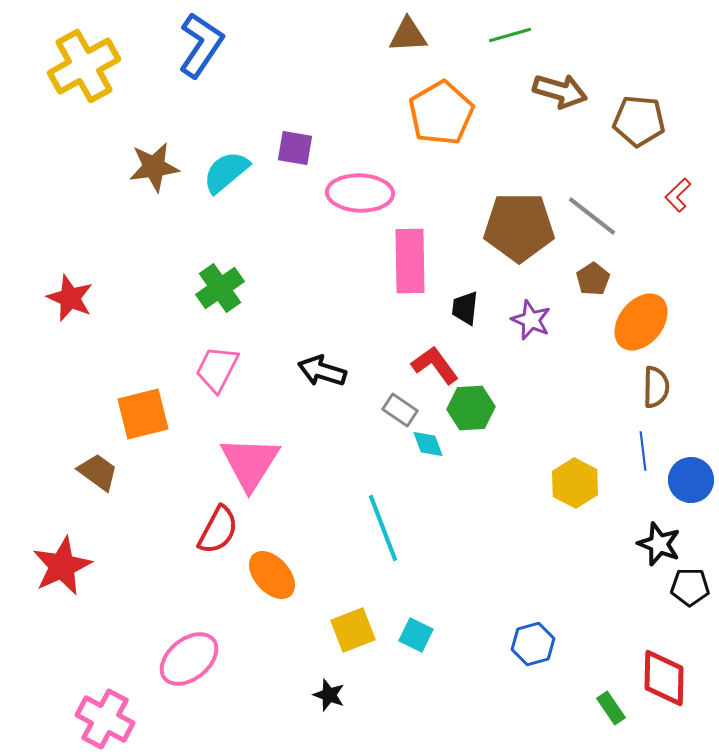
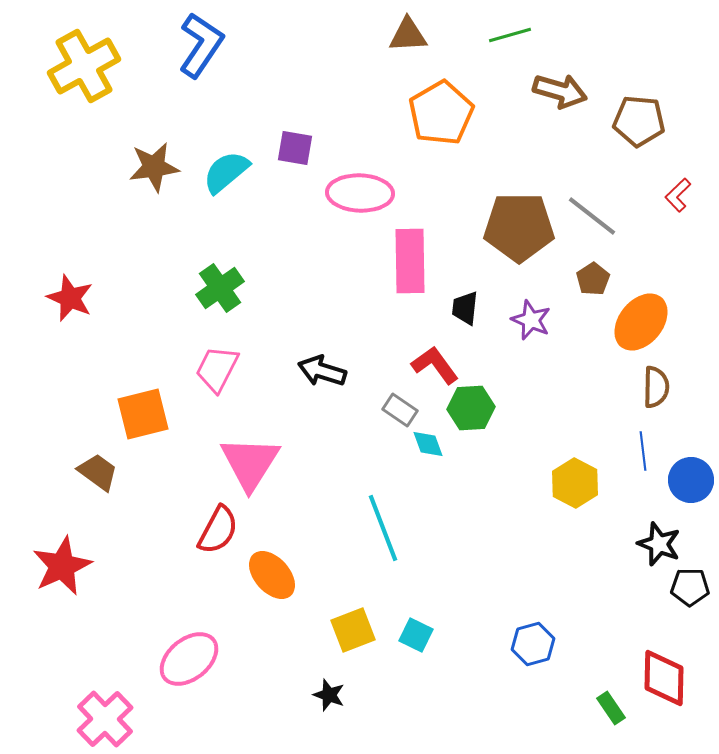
pink cross at (105, 719): rotated 18 degrees clockwise
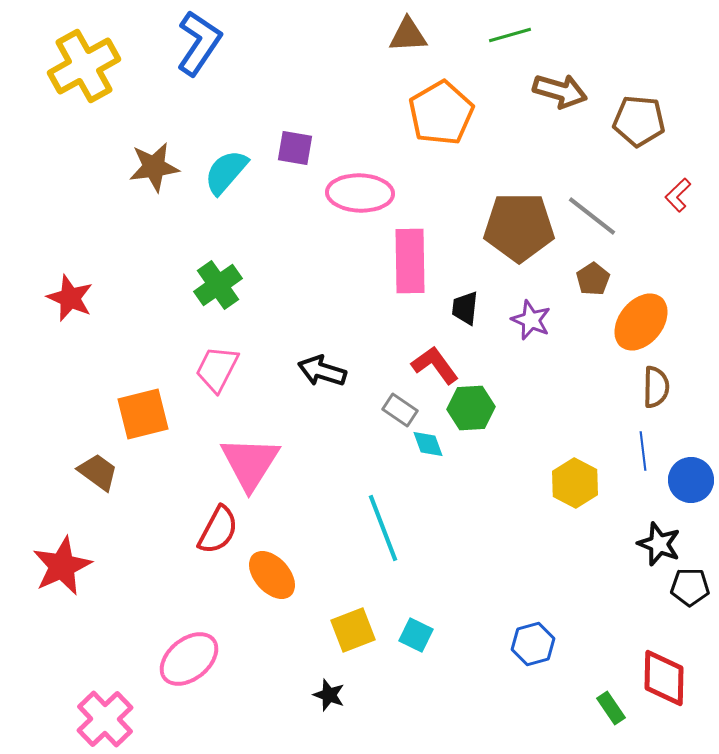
blue L-shape at (201, 45): moved 2 px left, 2 px up
cyan semicircle at (226, 172): rotated 9 degrees counterclockwise
green cross at (220, 288): moved 2 px left, 3 px up
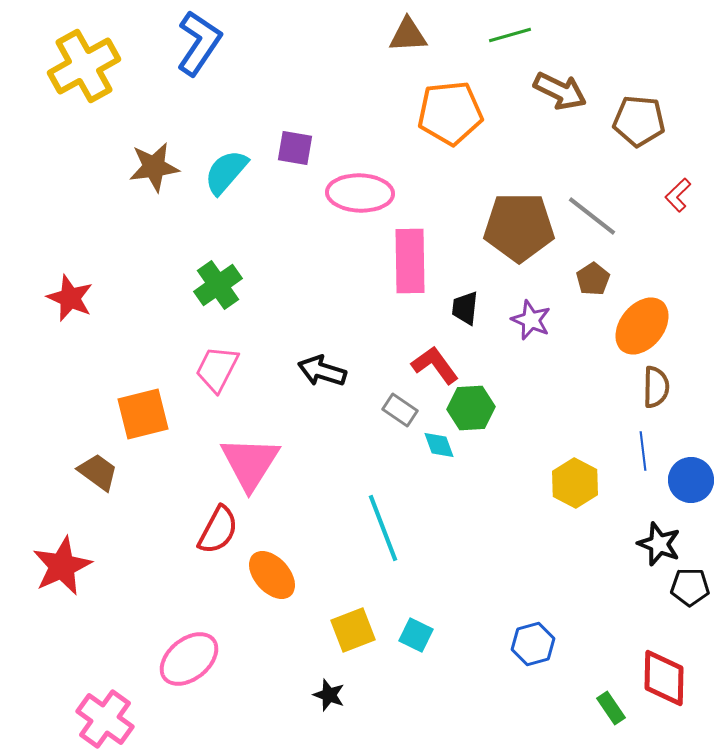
brown arrow at (560, 91): rotated 10 degrees clockwise
orange pentagon at (441, 113): moved 9 px right; rotated 24 degrees clockwise
orange ellipse at (641, 322): moved 1 px right, 4 px down
cyan diamond at (428, 444): moved 11 px right, 1 px down
pink cross at (105, 719): rotated 10 degrees counterclockwise
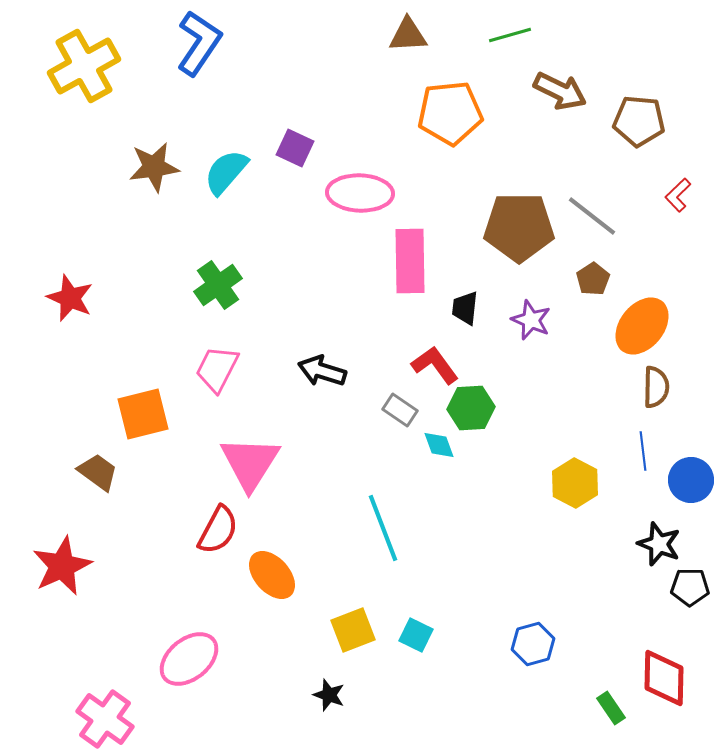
purple square at (295, 148): rotated 15 degrees clockwise
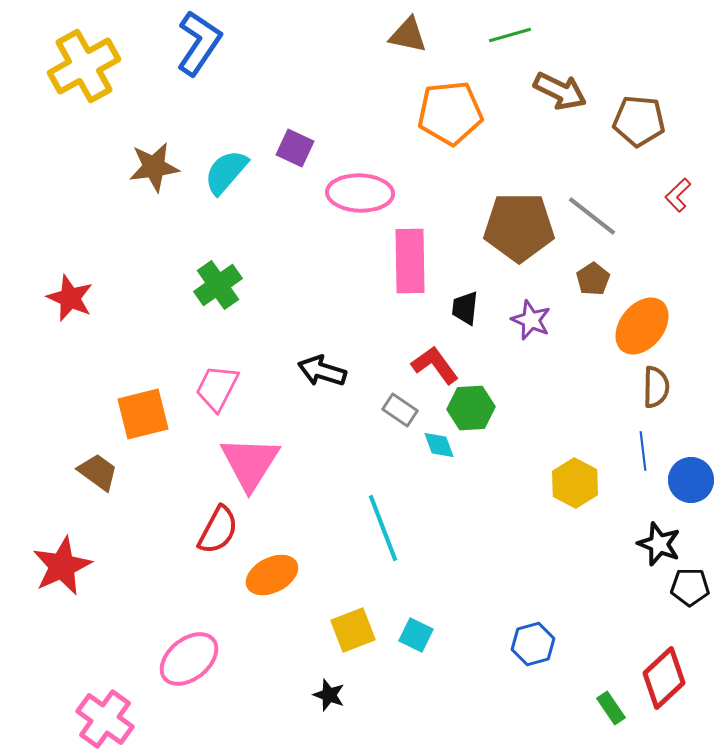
brown triangle at (408, 35): rotated 15 degrees clockwise
pink trapezoid at (217, 369): moved 19 px down
orange ellipse at (272, 575): rotated 75 degrees counterclockwise
red diamond at (664, 678): rotated 46 degrees clockwise
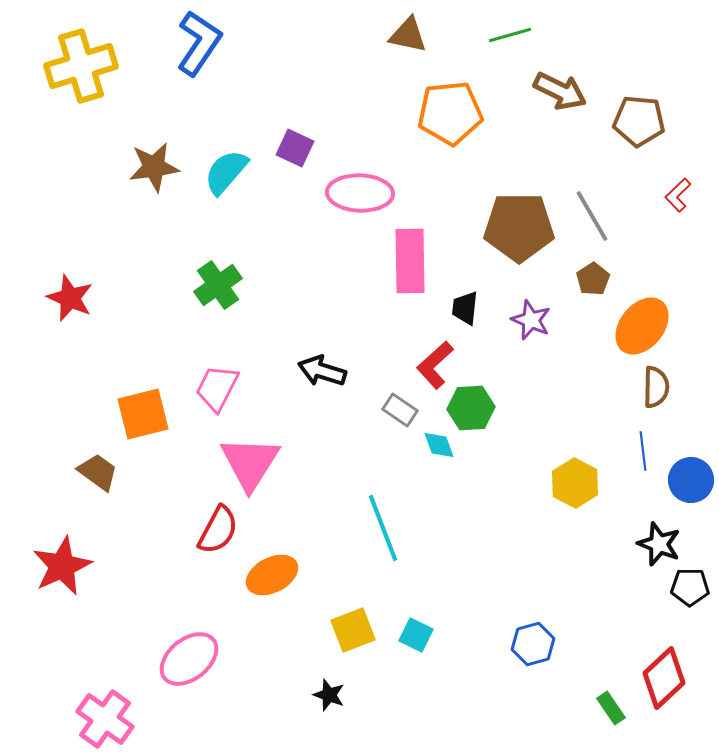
yellow cross at (84, 66): moved 3 px left; rotated 12 degrees clockwise
gray line at (592, 216): rotated 22 degrees clockwise
red L-shape at (435, 365): rotated 96 degrees counterclockwise
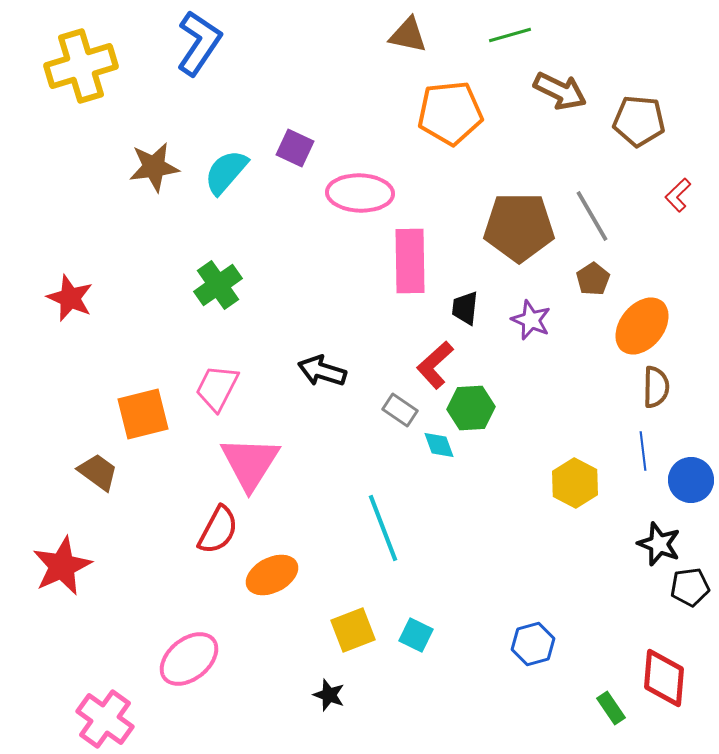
black pentagon at (690, 587): rotated 9 degrees counterclockwise
red diamond at (664, 678): rotated 42 degrees counterclockwise
